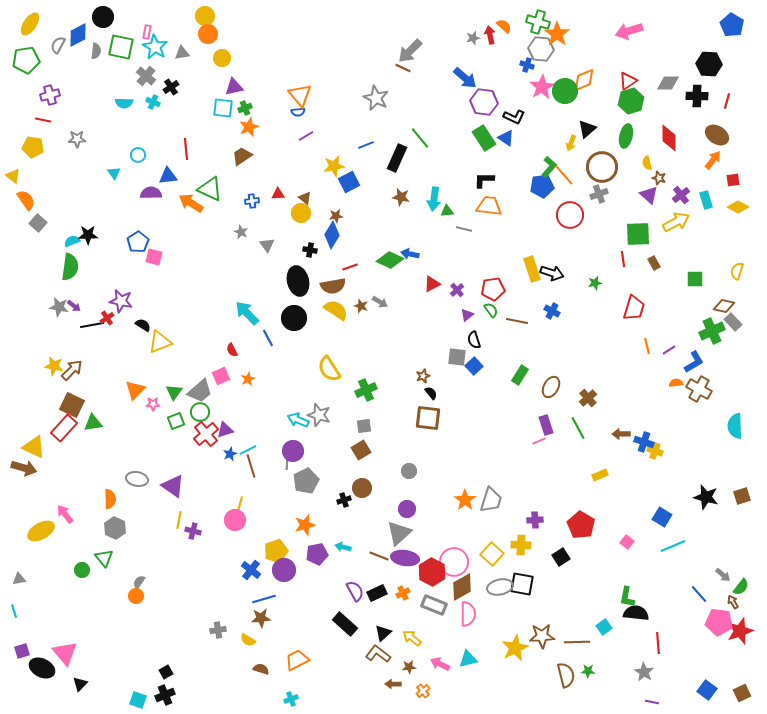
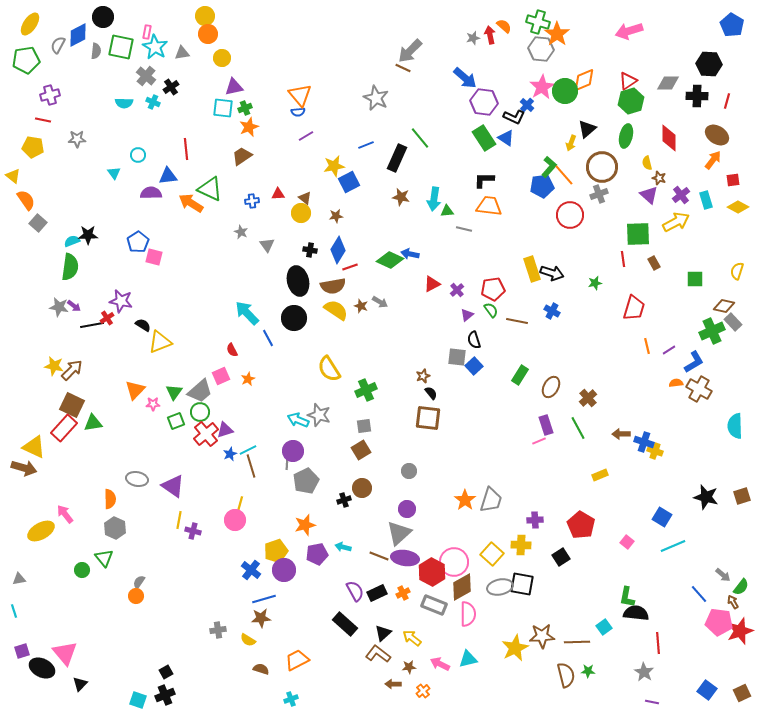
blue cross at (527, 65): moved 40 px down; rotated 24 degrees clockwise
blue diamond at (332, 235): moved 6 px right, 15 px down
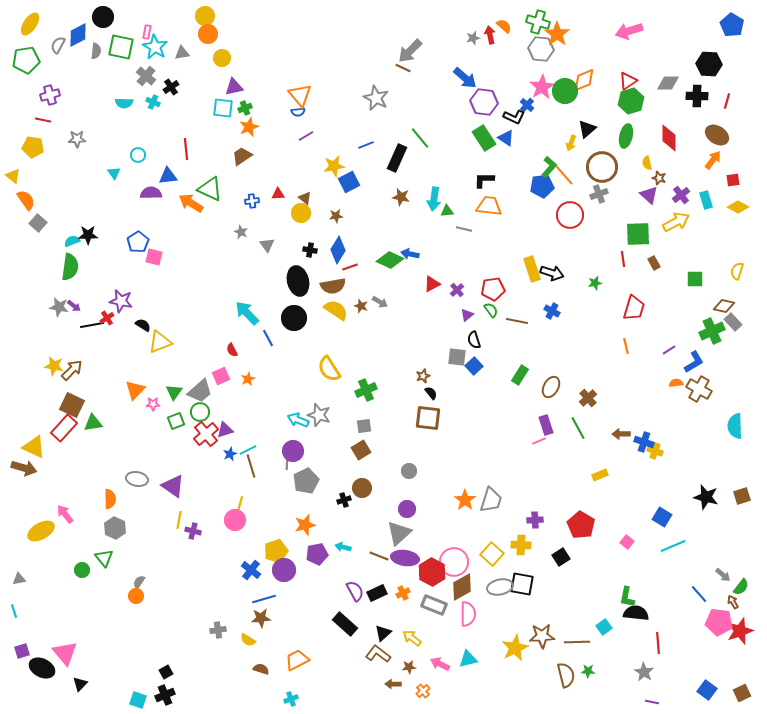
orange line at (647, 346): moved 21 px left
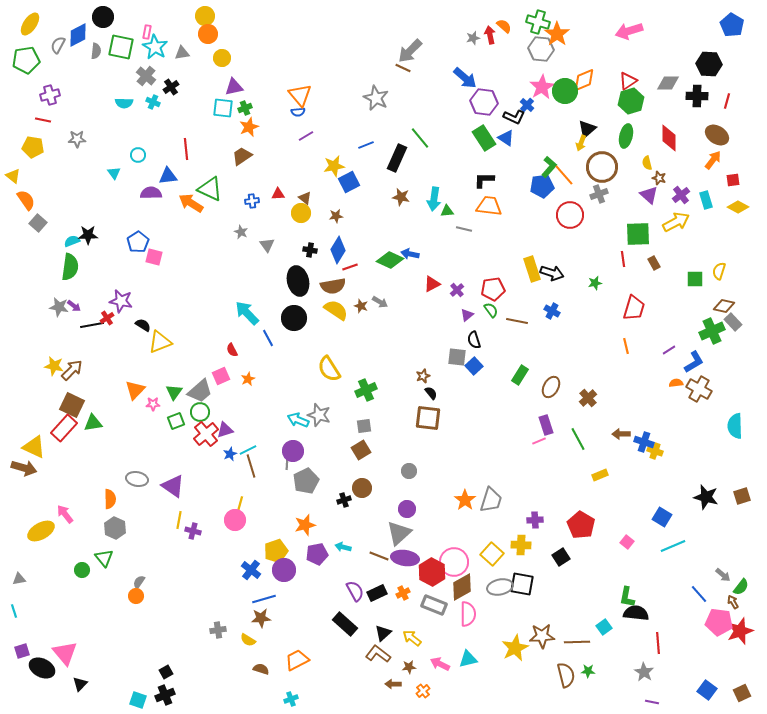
yellow arrow at (571, 143): moved 10 px right
yellow semicircle at (737, 271): moved 18 px left
green line at (578, 428): moved 11 px down
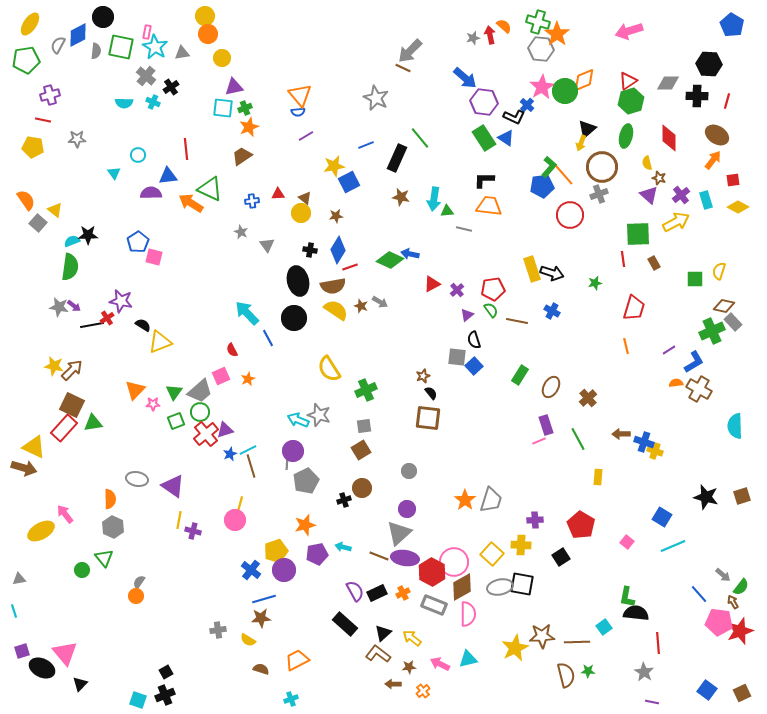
yellow triangle at (13, 176): moved 42 px right, 34 px down
yellow rectangle at (600, 475): moved 2 px left, 2 px down; rotated 63 degrees counterclockwise
gray hexagon at (115, 528): moved 2 px left, 1 px up
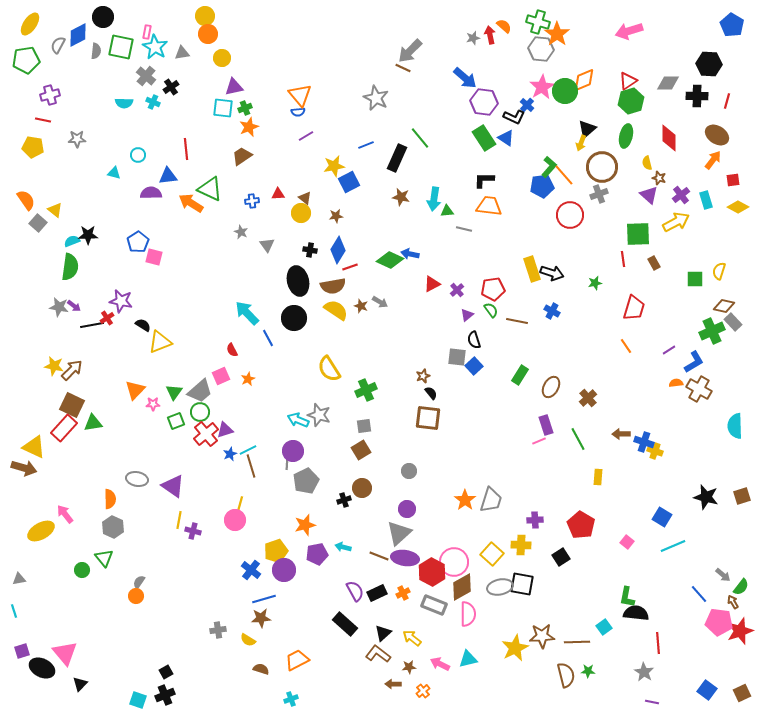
cyan triangle at (114, 173): rotated 40 degrees counterclockwise
orange line at (626, 346): rotated 21 degrees counterclockwise
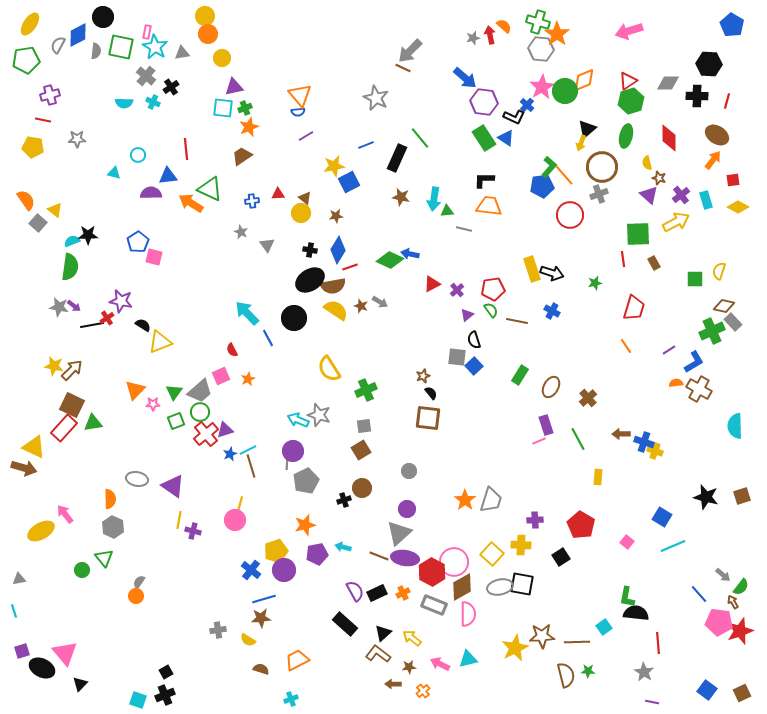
black ellipse at (298, 281): moved 12 px right, 1 px up; rotated 72 degrees clockwise
